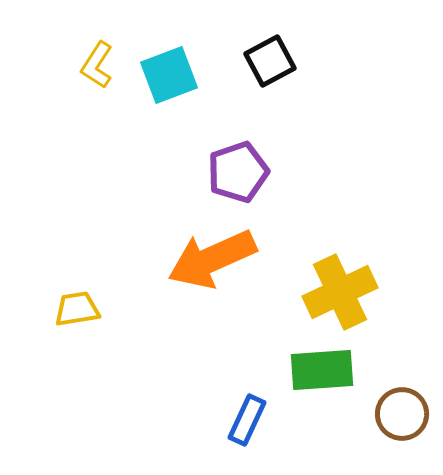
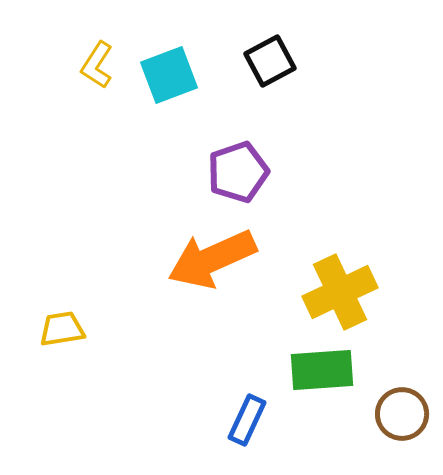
yellow trapezoid: moved 15 px left, 20 px down
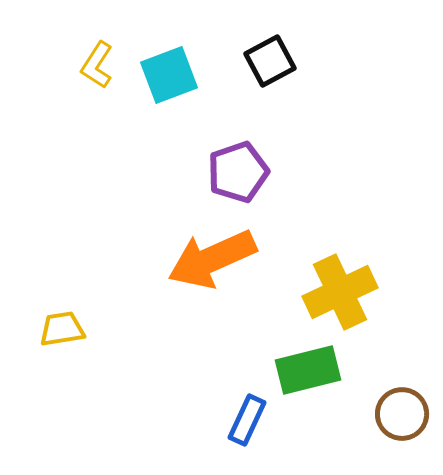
green rectangle: moved 14 px left; rotated 10 degrees counterclockwise
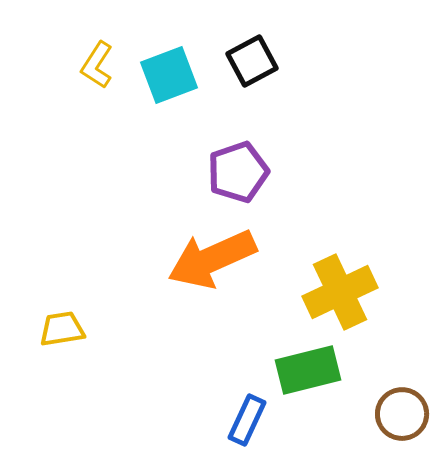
black square: moved 18 px left
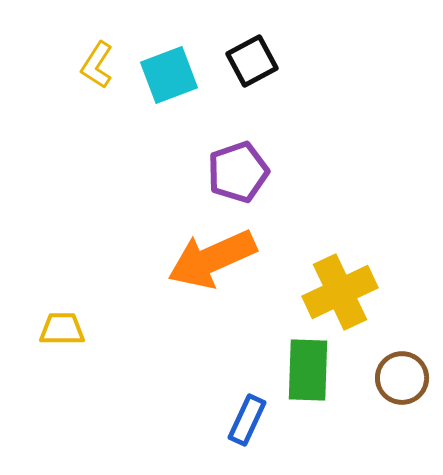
yellow trapezoid: rotated 9 degrees clockwise
green rectangle: rotated 74 degrees counterclockwise
brown circle: moved 36 px up
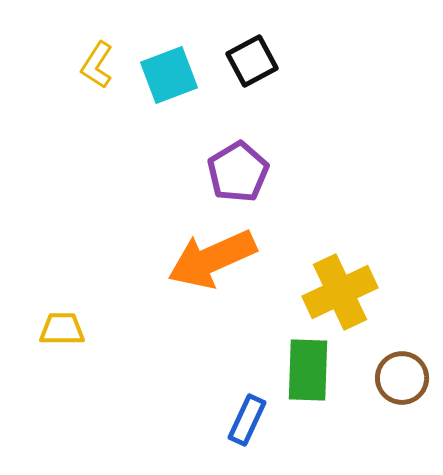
purple pentagon: rotated 12 degrees counterclockwise
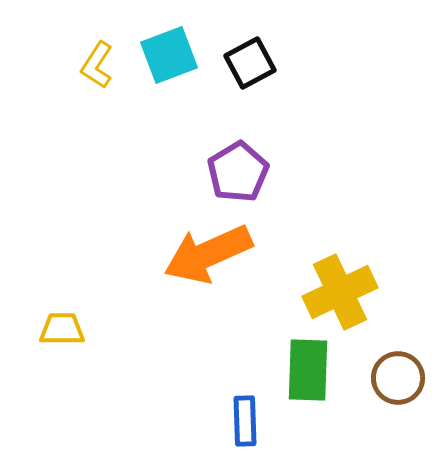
black square: moved 2 px left, 2 px down
cyan square: moved 20 px up
orange arrow: moved 4 px left, 5 px up
brown circle: moved 4 px left
blue rectangle: moved 2 px left, 1 px down; rotated 27 degrees counterclockwise
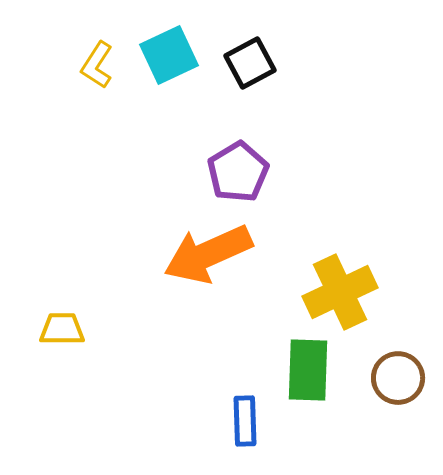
cyan square: rotated 4 degrees counterclockwise
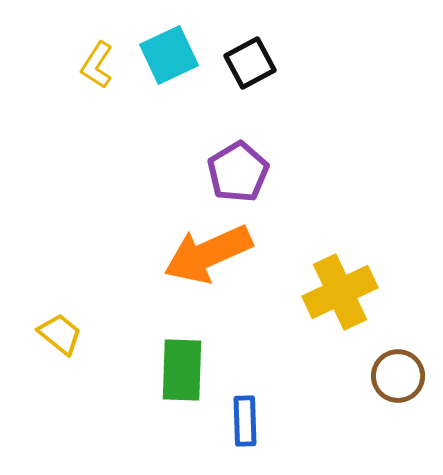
yellow trapezoid: moved 2 px left, 5 px down; rotated 39 degrees clockwise
green rectangle: moved 126 px left
brown circle: moved 2 px up
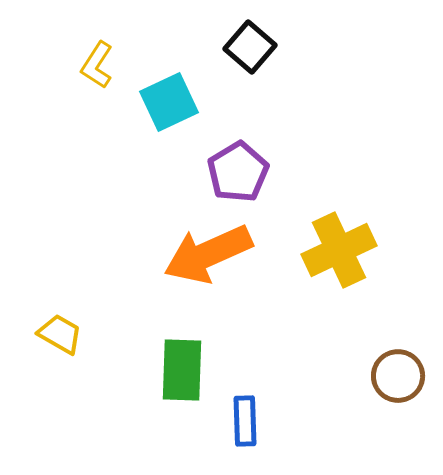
cyan square: moved 47 px down
black square: moved 16 px up; rotated 21 degrees counterclockwise
yellow cross: moved 1 px left, 42 px up
yellow trapezoid: rotated 9 degrees counterclockwise
